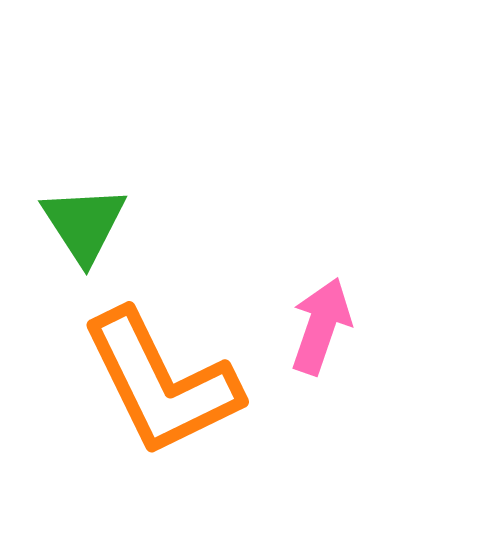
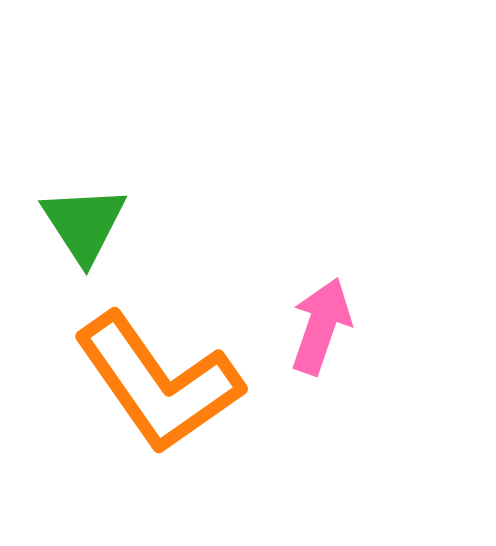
orange L-shape: moved 3 px left; rotated 9 degrees counterclockwise
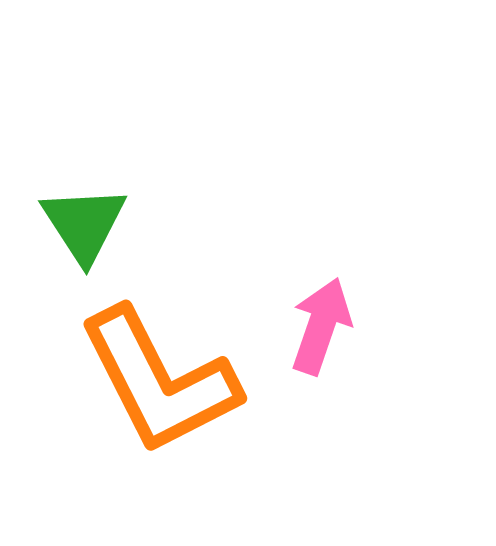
orange L-shape: moved 1 px right, 2 px up; rotated 8 degrees clockwise
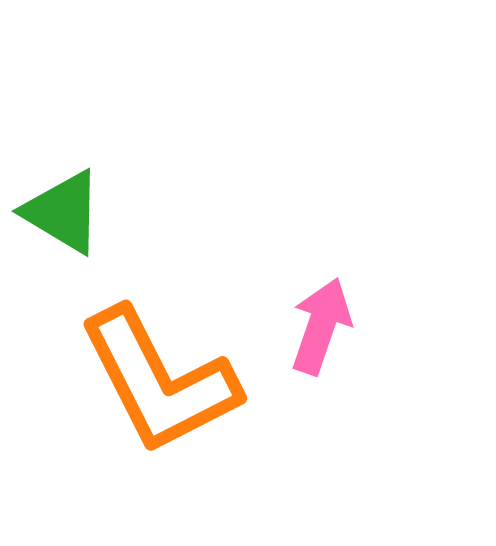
green triangle: moved 21 px left, 12 px up; rotated 26 degrees counterclockwise
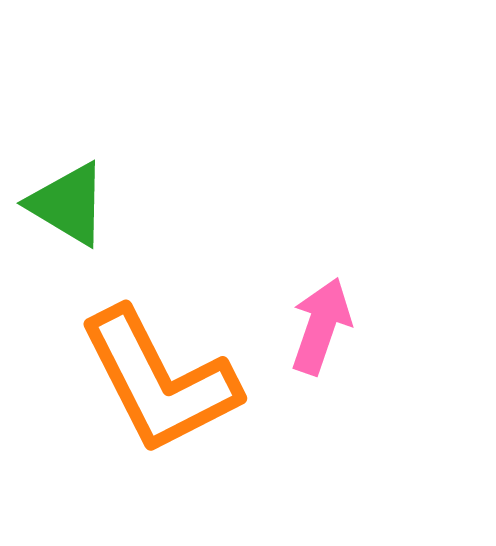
green triangle: moved 5 px right, 8 px up
